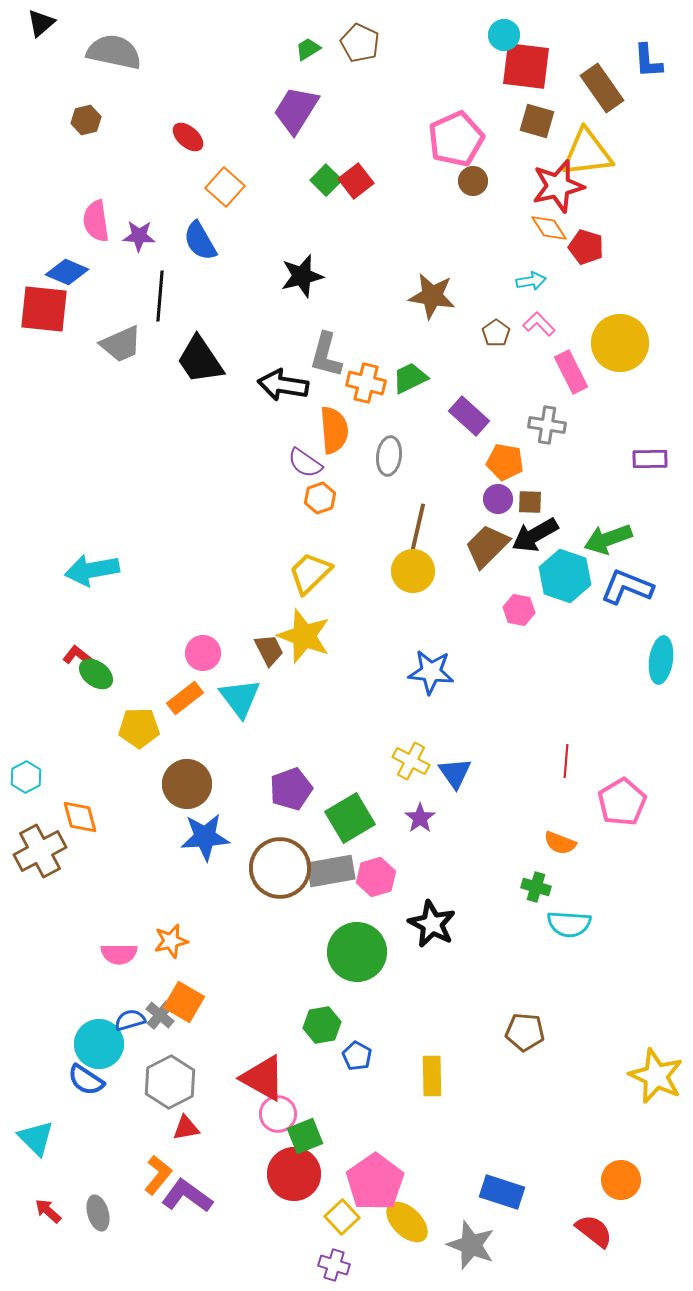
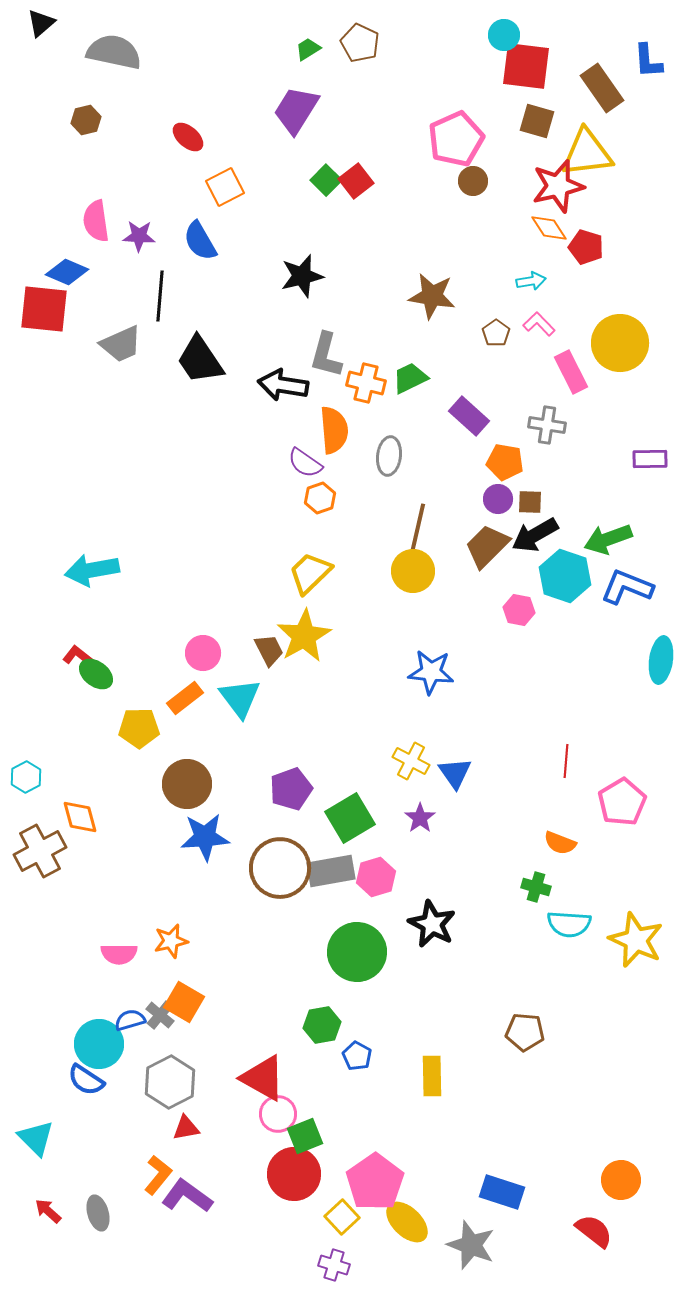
orange square at (225, 187): rotated 21 degrees clockwise
yellow star at (304, 636): rotated 22 degrees clockwise
yellow star at (656, 1076): moved 20 px left, 136 px up
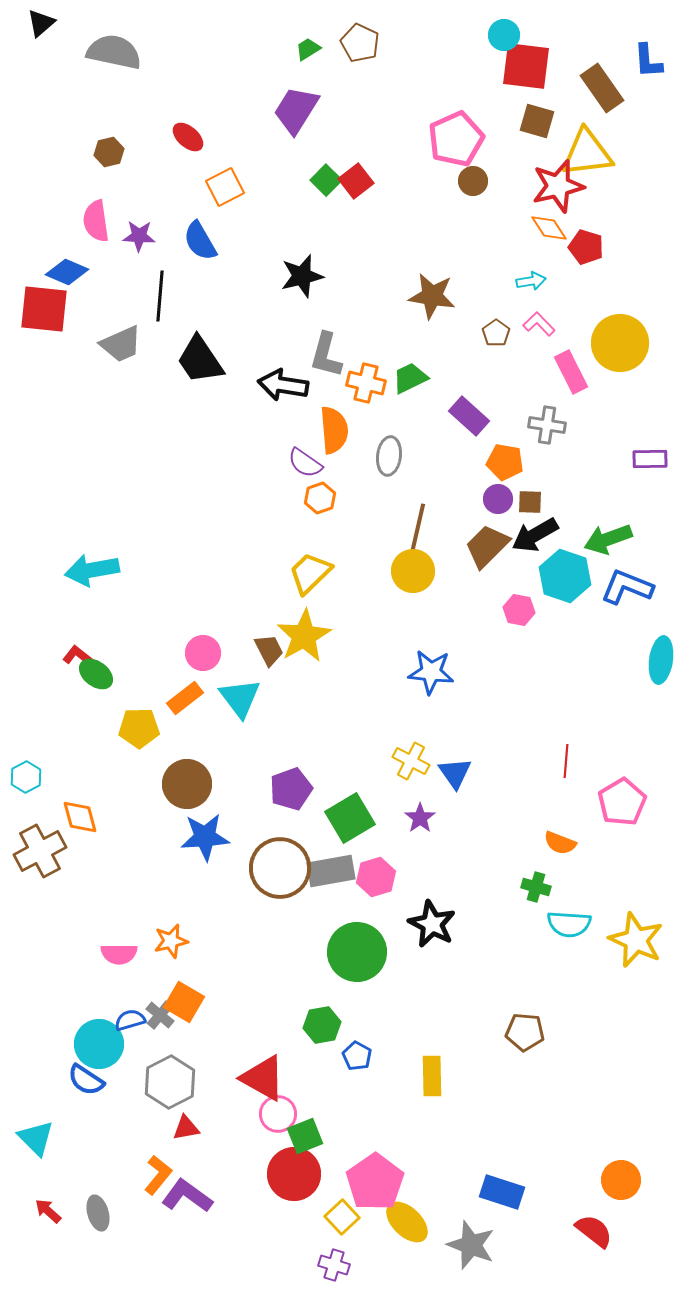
brown hexagon at (86, 120): moved 23 px right, 32 px down
